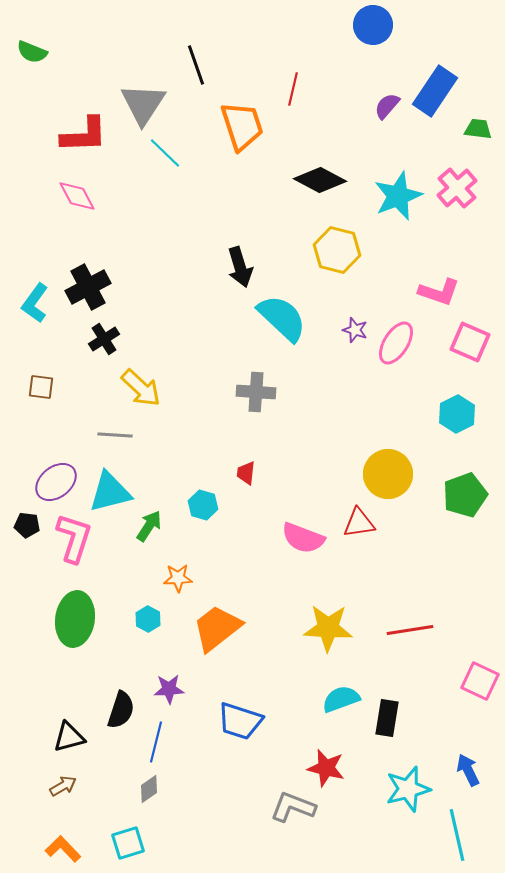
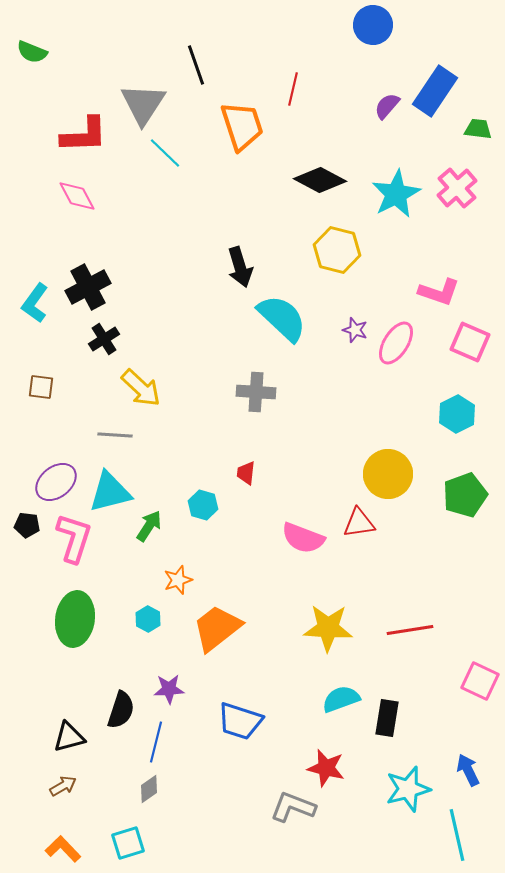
cyan star at (398, 196): moved 2 px left, 2 px up; rotated 6 degrees counterclockwise
orange star at (178, 578): moved 2 px down; rotated 16 degrees counterclockwise
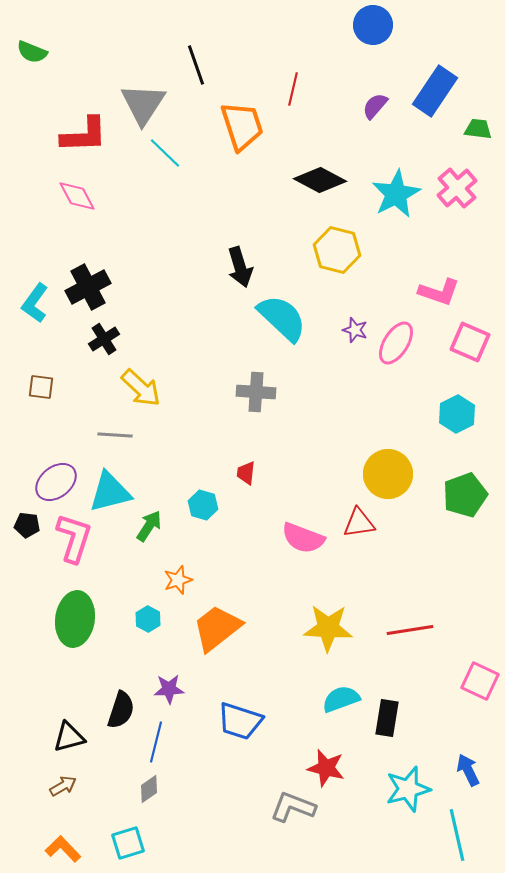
purple semicircle at (387, 106): moved 12 px left
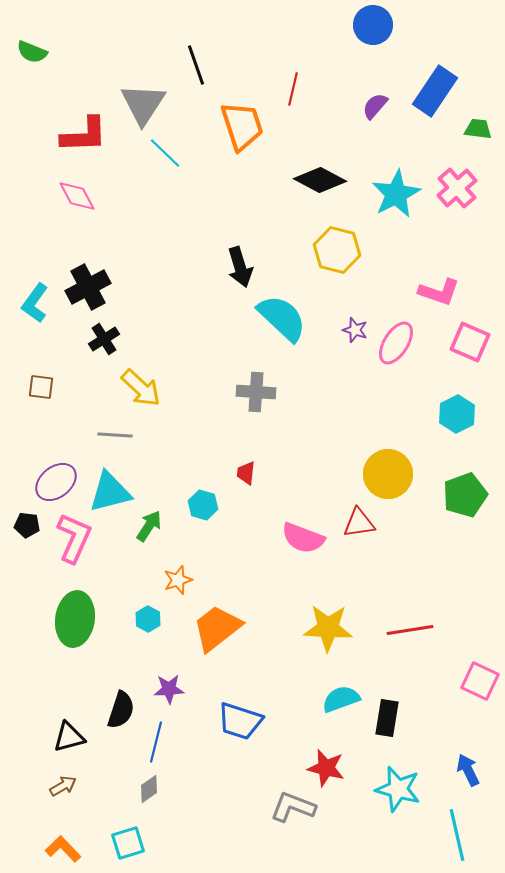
pink L-shape at (74, 538): rotated 6 degrees clockwise
cyan star at (408, 789): moved 10 px left; rotated 30 degrees clockwise
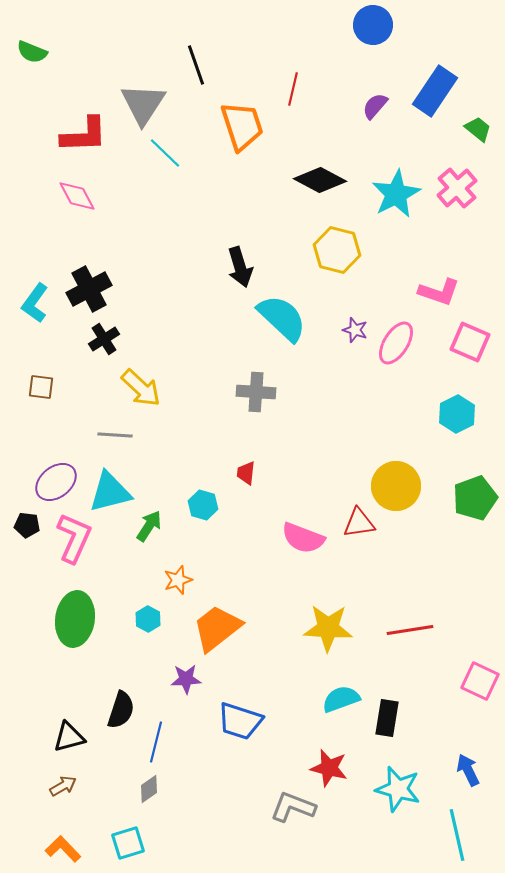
green trapezoid at (478, 129): rotated 32 degrees clockwise
black cross at (88, 287): moved 1 px right, 2 px down
yellow circle at (388, 474): moved 8 px right, 12 px down
green pentagon at (465, 495): moved 10 px right, 3 px down
purple star at (169, 689): moved 17 px right, 10 px up
red star at (326, 768): moved 3 px right
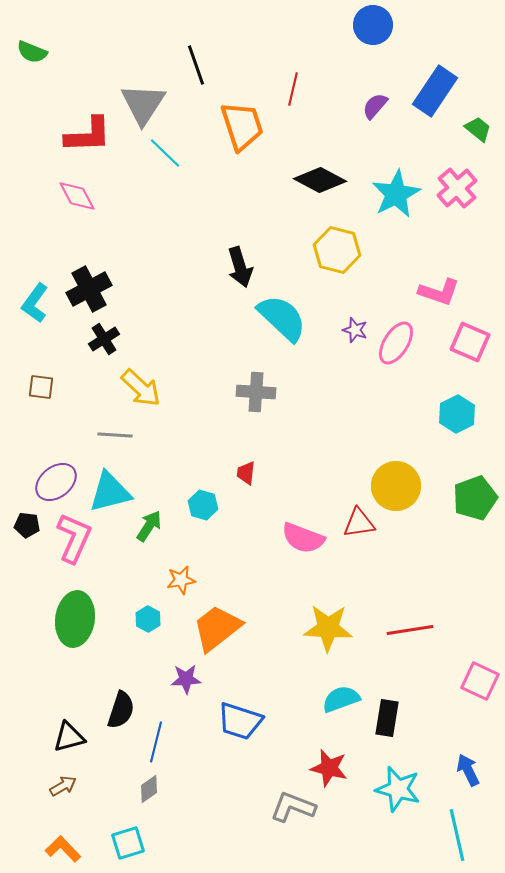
red L-shape at (84, 135): moved 4 px right
orange star at (178, 580): moved 3 px right; rotated 8 degrees clockwise
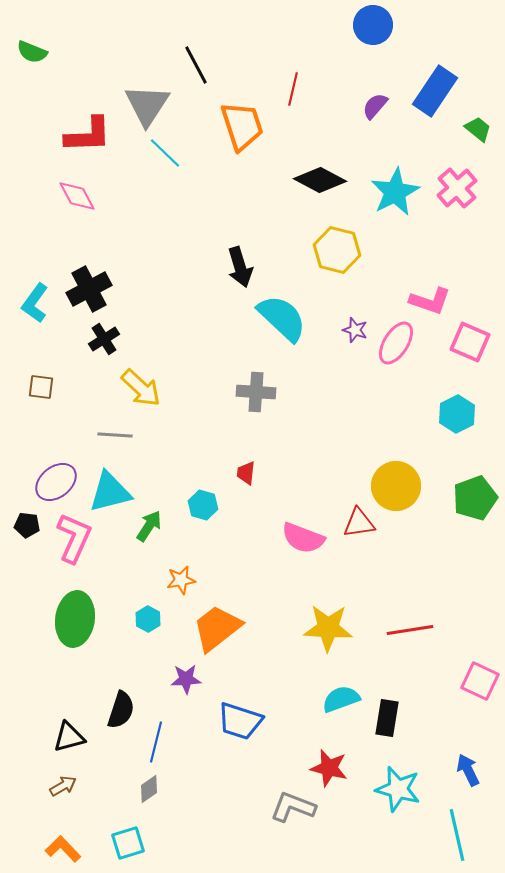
black line at (196, 65): rotated 9 degrees counterclockwise
gray triangle at (143, 104): moved 4 px right, 1 px down
cyan star at (396, 194): moved 1 px left, 2 px up
pink L-shape at (439, 292): moved 9 px left, 9 px down
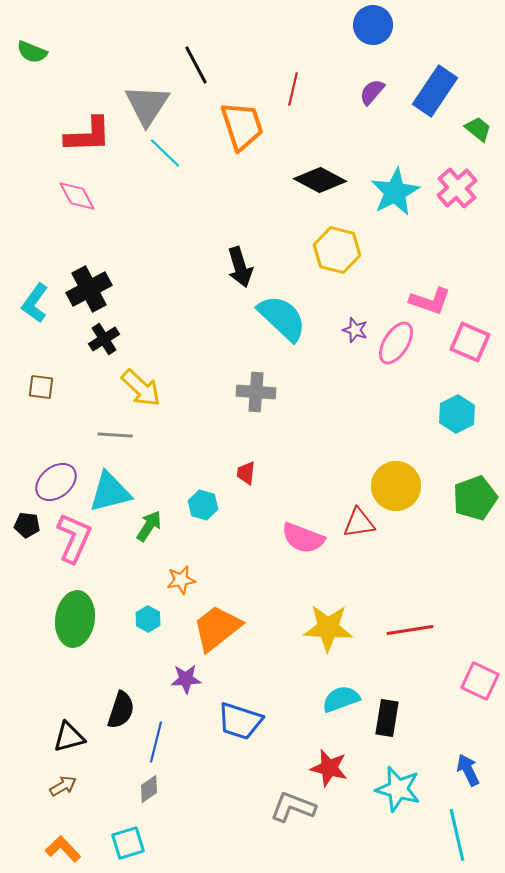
purple semicircle at (375, 106): moved 3 px left, 14 px up
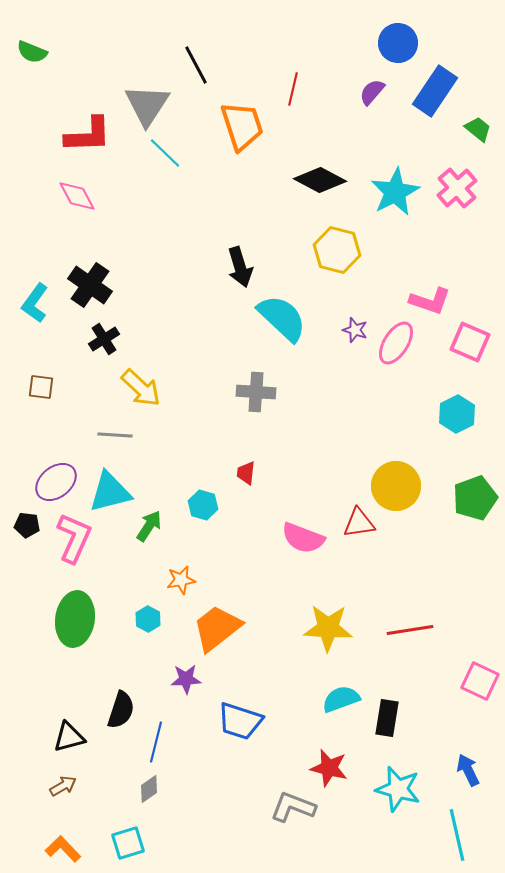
blue circle at (373, 25): moved 25 px right, 18 px down
black cross at (89, 289): moved 1 px right, 4 px up; rotated 27 degrees counterclockwise
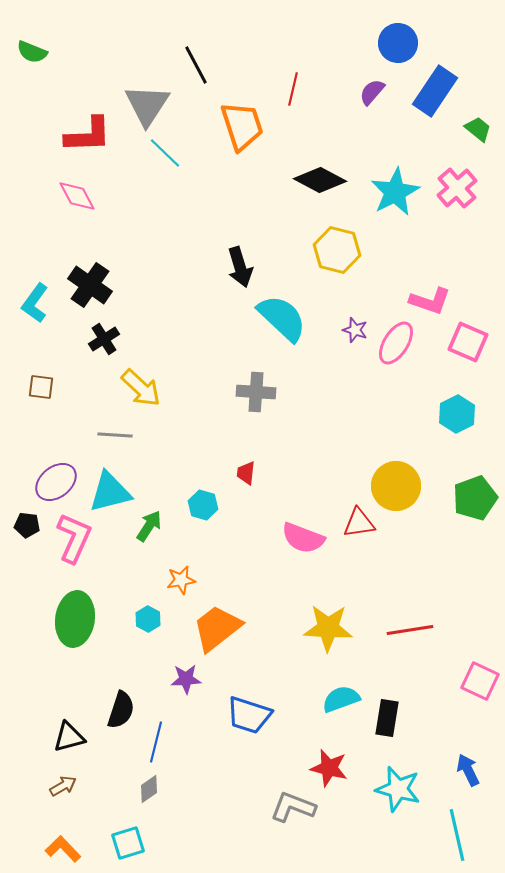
pink square at (470, 342): moved 2 px left
blue trapezoid at (240, 721): moved 9 px right, 6 px up
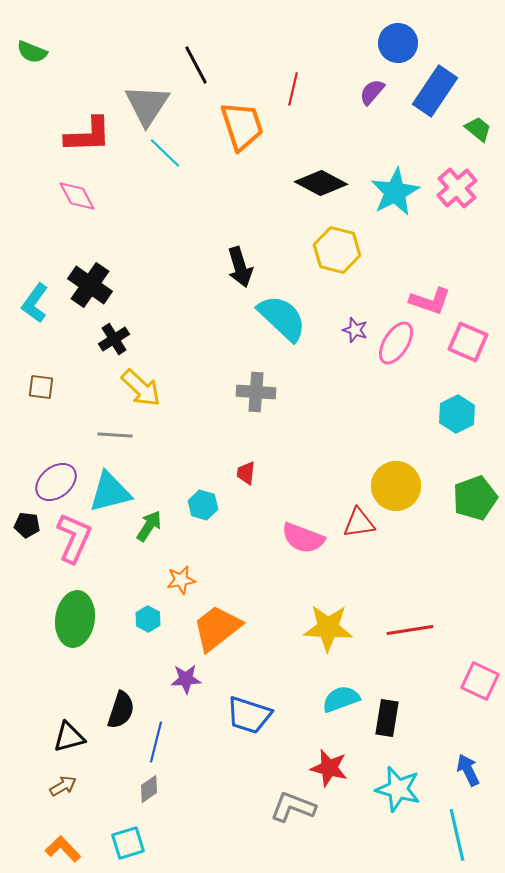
black diamond at (320, 180): moved 1 px right, 3 px down
black cross at (104, 339): moved 10 px right
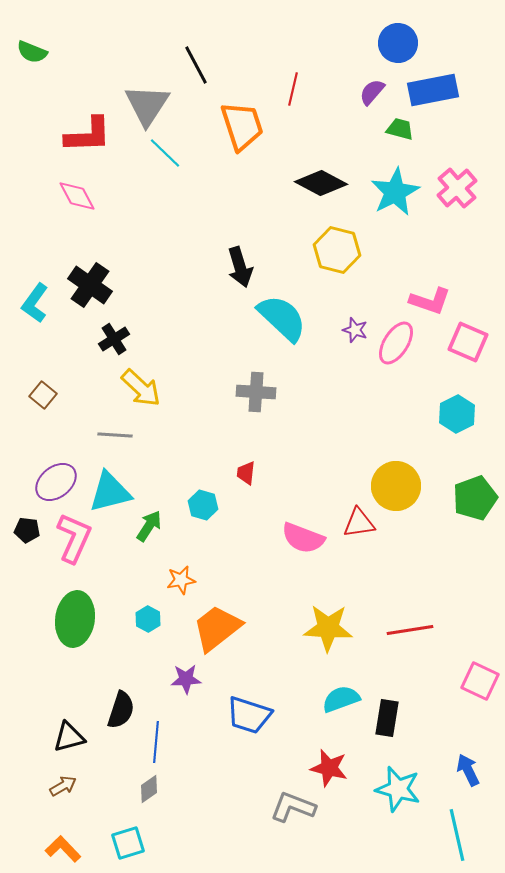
blue rectangle at (435, 91): moved 2 px left, 1 px up; rotated 45 degrees clockwise
green trapezoid at (478, 129): moved 78 px left; rotated 24 degrees counterclockwise
brown square at (41, 387): moved 2 px right, 8 px down; rotated 32 degrees clockwise
black pentagon at (27, 525): moved 5 px down
blue line at (156, 742): rotated 9 degrees counterclockwise
